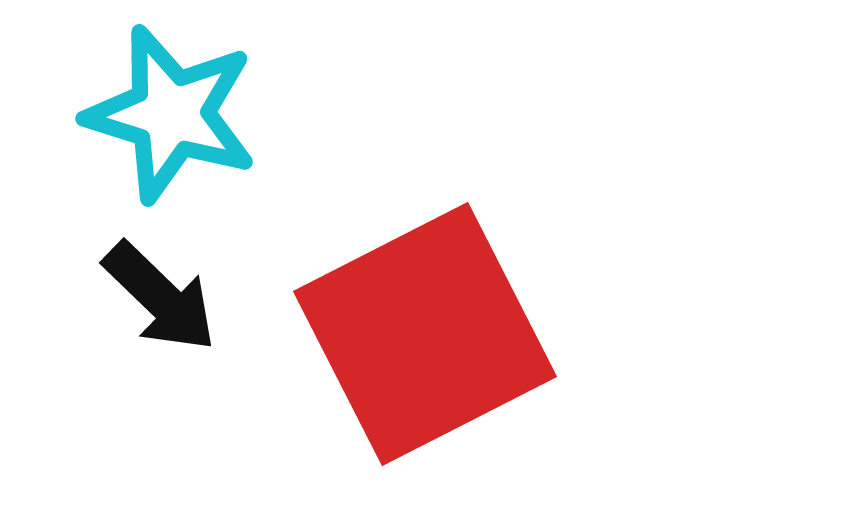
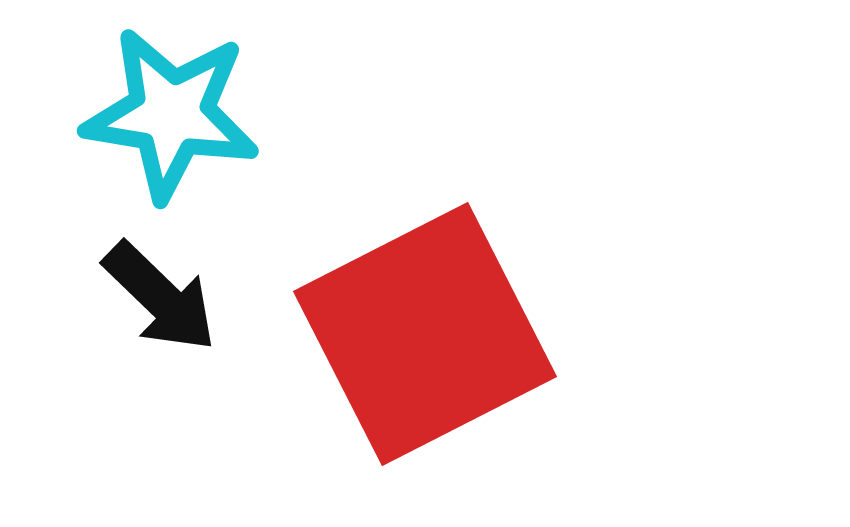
cyan star: rotated 8 degrees counterclockwise
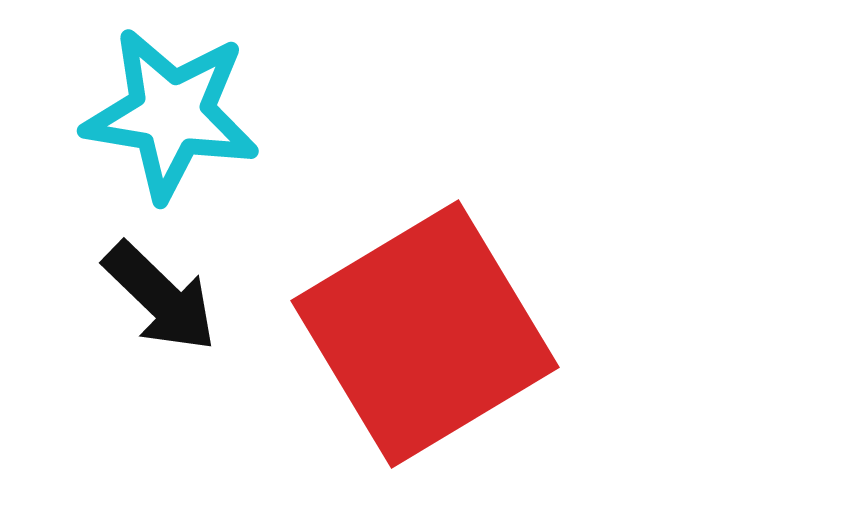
red square: rotated 4 degrees counterclockwise
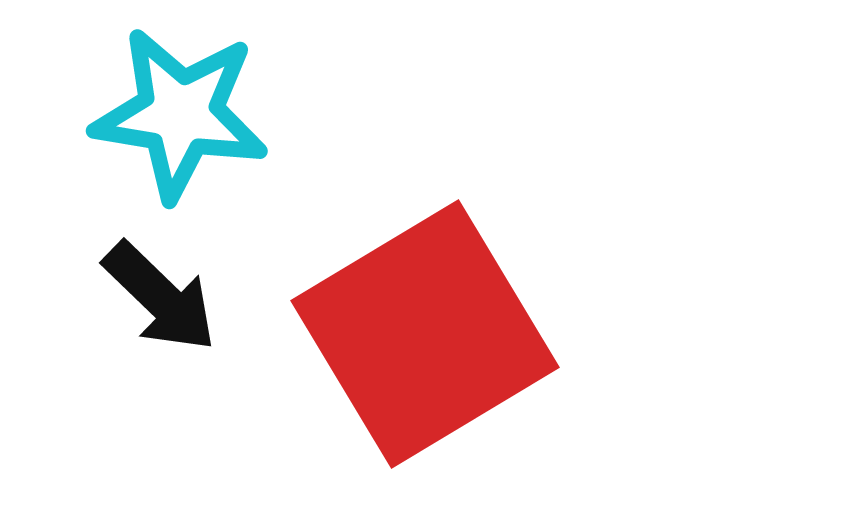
cyan star: moved 9 px right
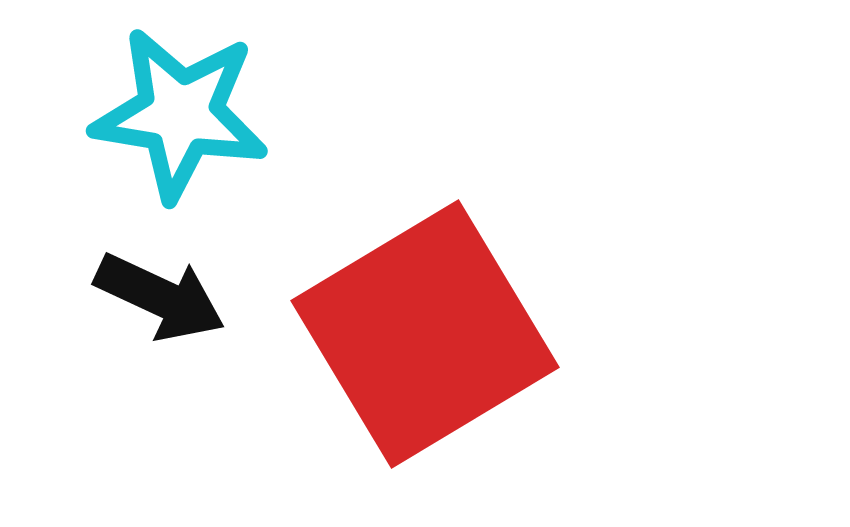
black arrow: rotated 19 degrees counterclockwise
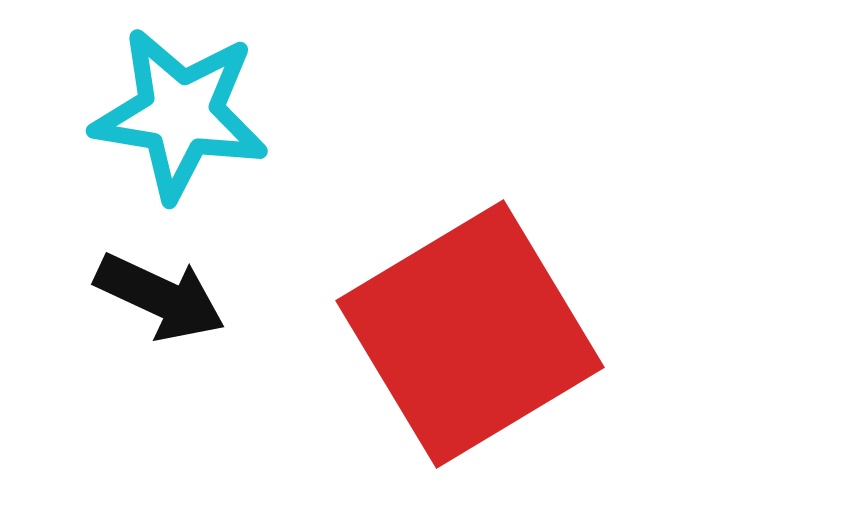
red square: moved 45 px right
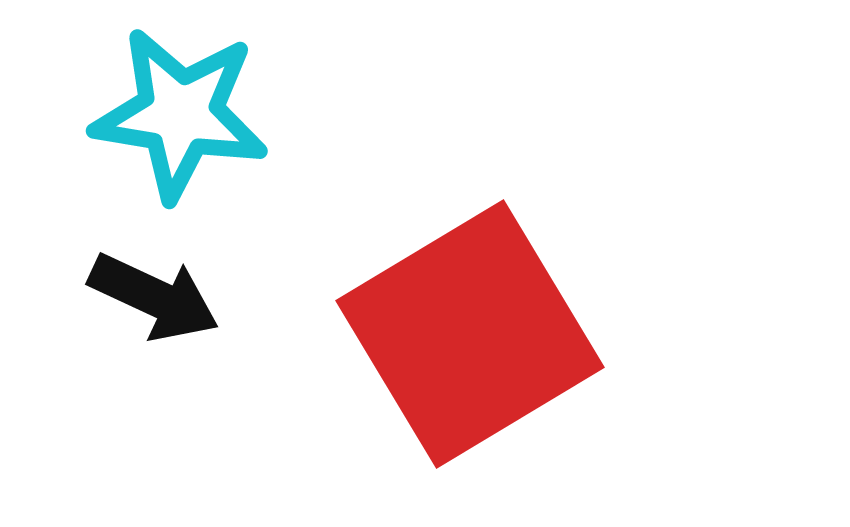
black arrow: moved 6 px left
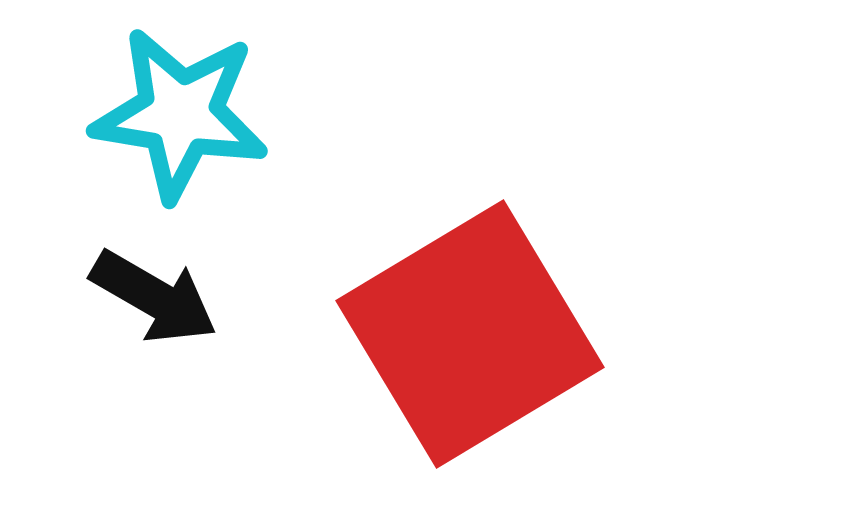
black arrow: rotated 5 degrees clockwise
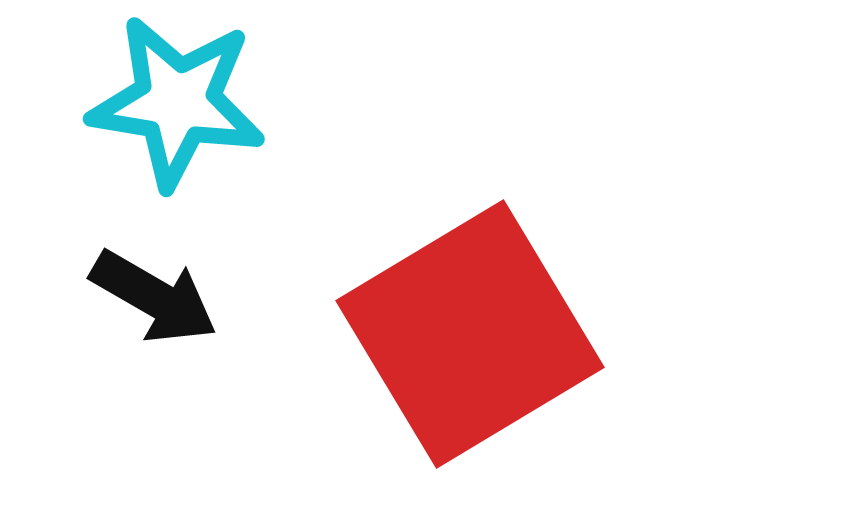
cyan star: moved 3 px left, 12 px up
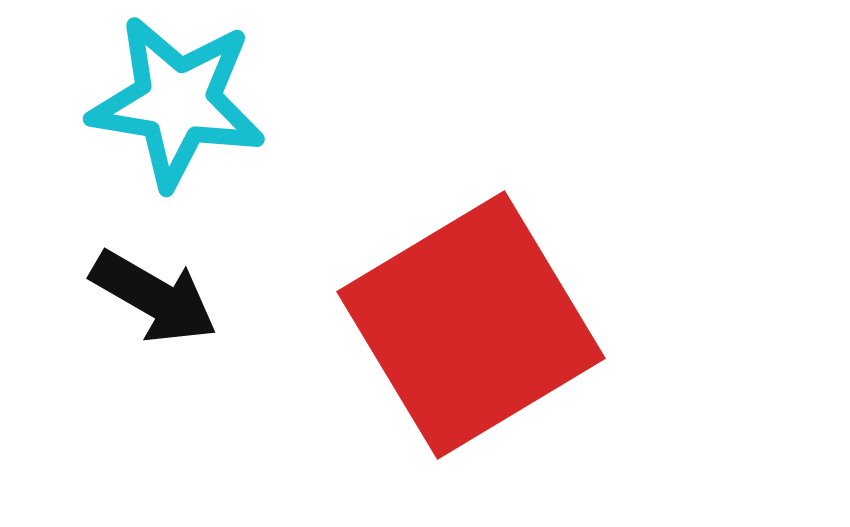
red square: moved 1 px right, 9 px up
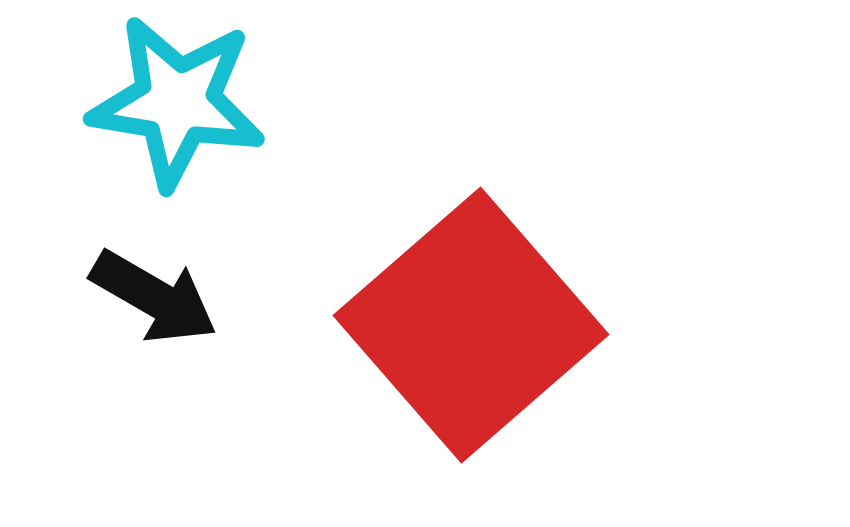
red square: rotated 10 degrees counterclockwise
